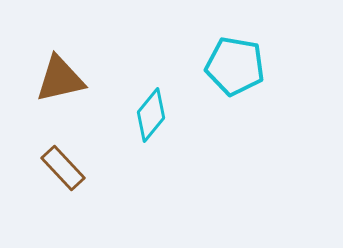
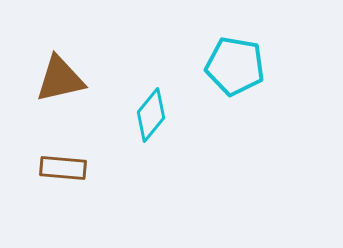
brown rectangle: rotated 42 degrees counterclockwise
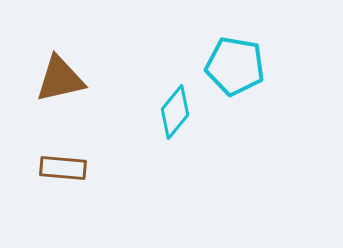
cyan diamond: moved 24 px right, 3 px up
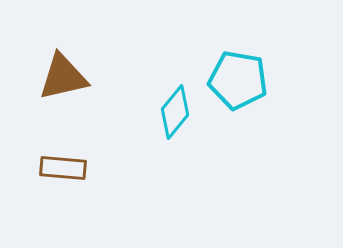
cyan pentagon: moved 3 px right, 14 px down
brown triangle: moved 3 px right, 2 px up
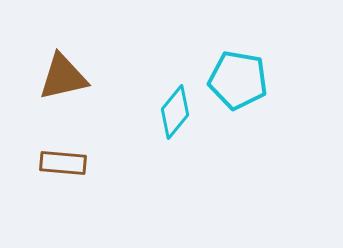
brown rectangle: moved 5 px up
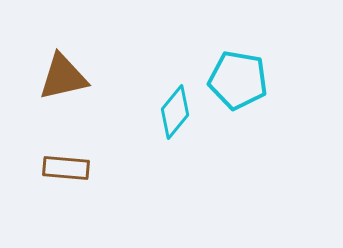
brown rectangle: moved 3 px right, 5 px down
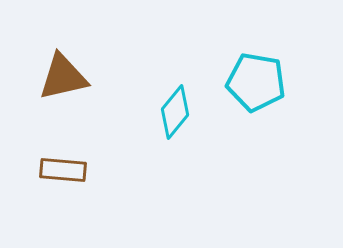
cyan pentagon: moved 18 px right, 2 px down
brown rectangle: moved 3 px left, 2 px down
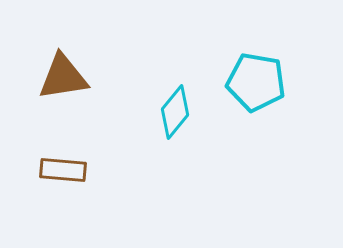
brown triangle: rotated 4 degrees clockwise
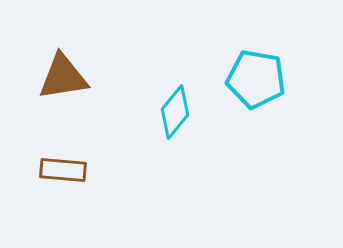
cyan pentagon: moved 3 px up
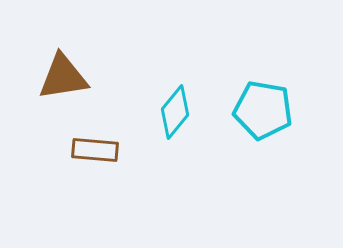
cyan pentagon: moved 7 px right, 31 px down
brown rectangle: moved 32 px right, 20 px up
